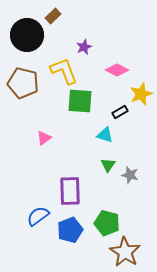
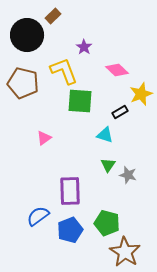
purple star: rotated 14 degrees counterclockwise
pink diamond: rotated 15 degrees clockwise
gray star: moved 2 px left
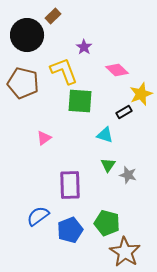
black rectangle: moved 4 px right
purple rectangle: moved 6 px up
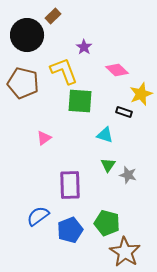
black rectangle: rotated 49 degrees clockwise
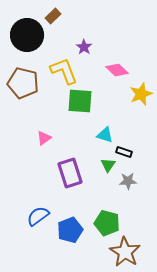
black rectangle: moved 40 px down
gray star: moved 6 px down; rotated 18 degrees counterclockwise
purple rectangle: moved 12 px up; rotated 16 degrees counterclockwise
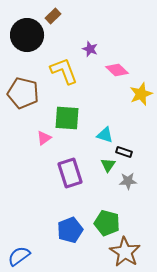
purple star: moved 6 px right, 2 px down; rotated 14 degrees counterclockwise
brown pentagon: moved 10 px down
green square: moved 13 px left, 17 px down
blue semicircle: moved 19 px left, 40 px down
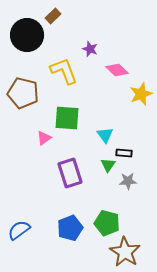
cyan triangle: rotated 36 degrees clockwise
black rectangle: moved 1 px down; rotated 14 degrees counterclockwise
blue pentagon: moved 2 px up
blue semicircle: moved 26 px up
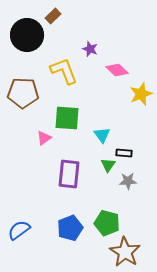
brown pentagon: rotated 12 degrees counterclockwise
cyan triangle: moved 3 px left
purple rectangle: moved 1 px left, 1 px down; rotated 24 degrees clockwise
